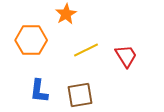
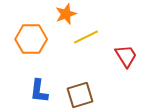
orange star: rotated 10 degrees clockwise
orange hexagon: moved 1 px up
yellow line: moved 13 px up
brown square: rotated 8 degrees counterclockwise
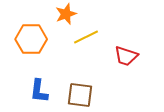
red trapezoid: rotated 140 degrees clockwise
brown square: rotated 24 degrees clockwise
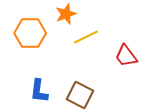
orange hexagon: moved 1 px left, 6 px up
red trapezoid: rotated 35 degrees clockwise
brown square: rotated 20 degrees clockwise
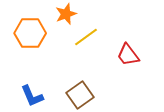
yellow line: rotated 10 degrees counterclockwise
red trapezoid: moved 2 px right, 1 px up
blue L-shape: moved 7 px left, 5 px down; rotated 30 degrees counterclockwise
brown square: rotated 28 degrees clockwise
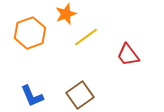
orange hexagon: rotated 20 degrees counterclockwise
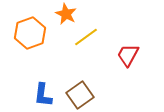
orange star: rotated 25 degrees counterclockwise
red trapezoid: rotated 65 degrees clockwise
blue L-shape: moved 11 px right, 1 px up; rotated 30 degrees clockwise
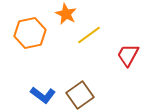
orange hexagon: rotated 8 degrees clockwise
yellow line: moved 3 px right, 2 px up
blue L-shape: rotated 60 degrees counterclockwise
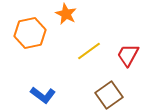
yellow line: moved 16 px down
brown square: moved 29 px right
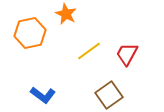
red trapezoid: moved 1 px left, 1 px up
